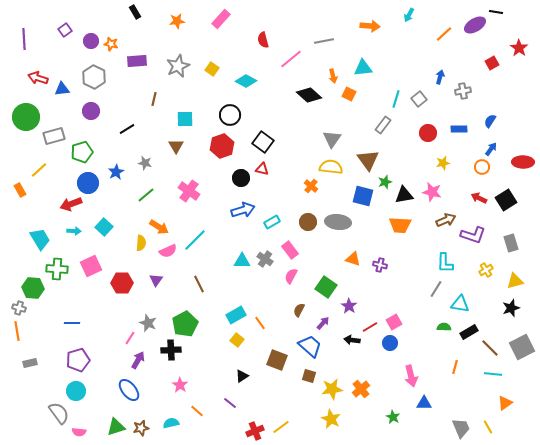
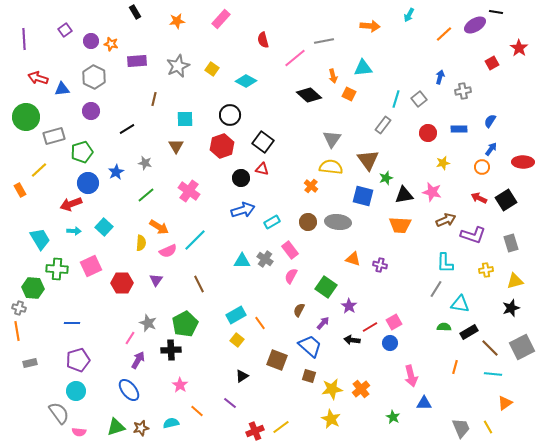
pink line at (291, 59): moved 4 px right, 1 px up
green star at (385, 182): moved 1 px right, 4 px up
yellow cross at (486, 270): rotated 24 degrees clockwise
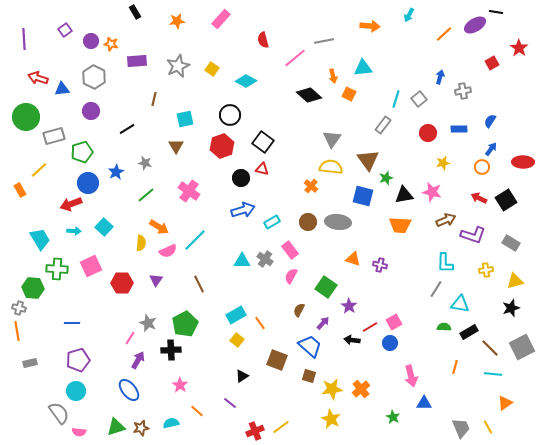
cyan square at (185, 119): rotated 12 degrees counterclockwise
gray rectangle at (511, 243): rotated 42 degrees counterclockwise
